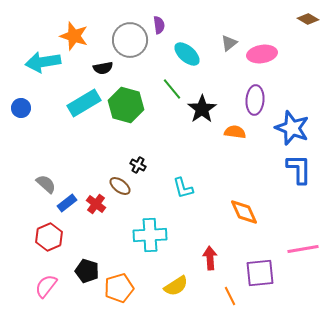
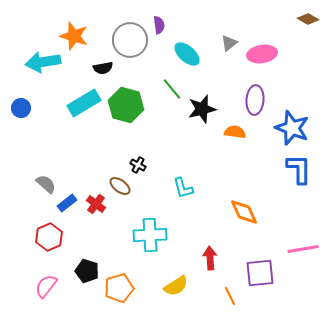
black star: rotated 20 degrees clockwise
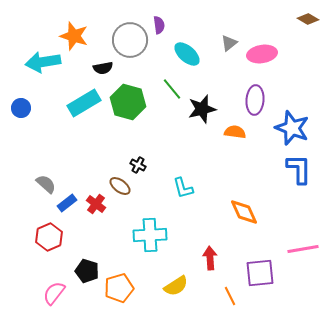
green hexagon: moved 2 px right, 3 px up
pink semicircle: moved 8 px right, 7 px down
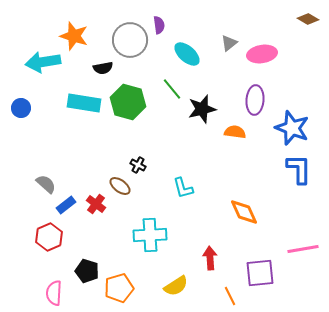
cyan rectangle: rotated 40 degrees clockwise
blue rectangle: moved 1 px left, 2 px down
pink semicircle: rotated 35 degrees counterclockwise
